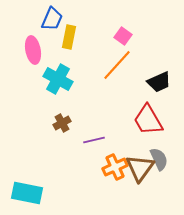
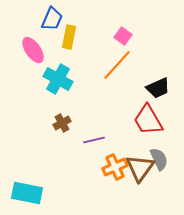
pink ellipse: rotated 24 degrees counterclockwise
black trapezoid: moved 1 px left, 6 px down
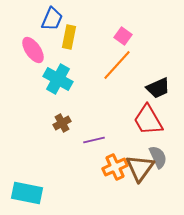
gray semicircle: moved 1 px left, 2 px up
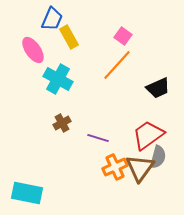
yellow rectangle: rotated 40 degrees counterclockwise
red trapezoid: moved 15 px down; rotated 84 degrees clockwise
purple line: moved 4 px right, 2 px up; rotated 30 degrees clockwise
gray semicircle: rotated 40 degrees clockwise
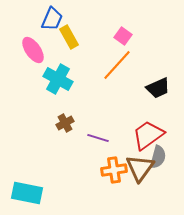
brown cross: moved 3 px right
orange cross: moved 1 px left, 3 px down; rotated 15 degrees clockwise
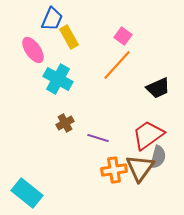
cyan rectangle: rotated 28 degrees clockwise
